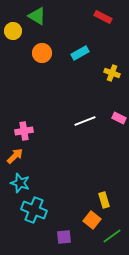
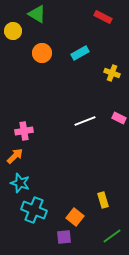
green triangle: moved 2 px up
yellow rectangle: moved 1 px left
orange square: moved 17 px left, 3 px up
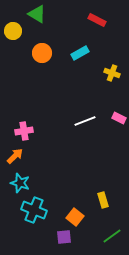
red rectangle: moved 6 px left, 3 px down
